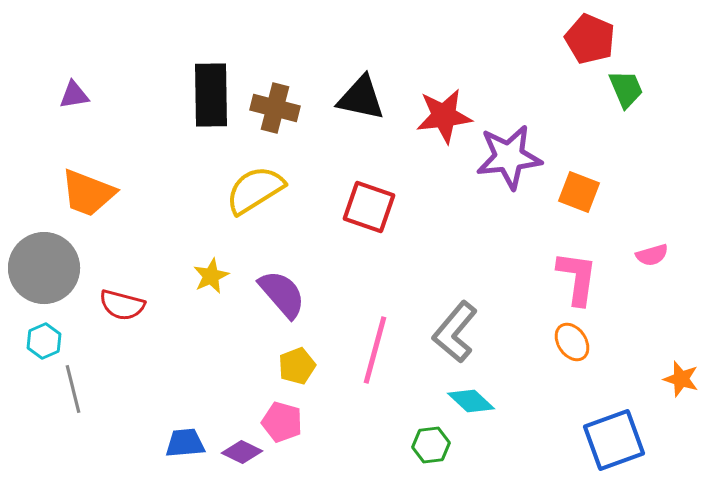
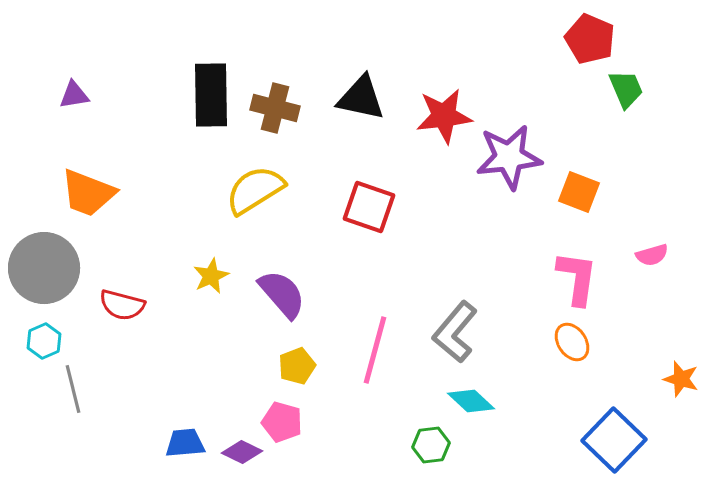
blue square: rotated 26 degrees counterclockwise
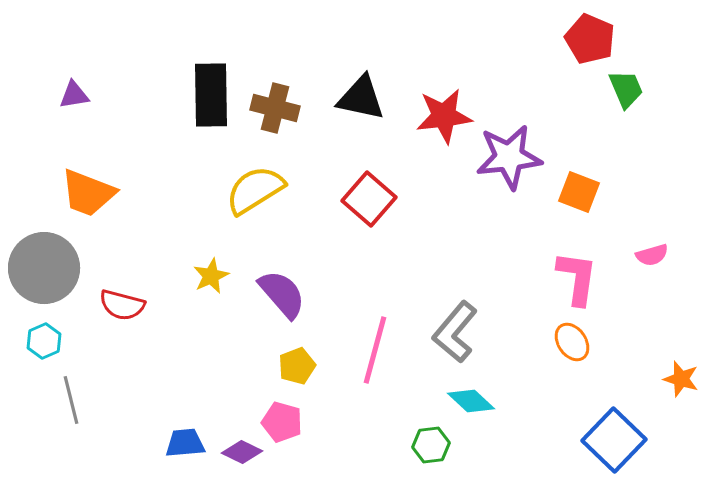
red square: moved 8 px up; rotated 22 degrees clockwise
gray line: moved 2 px left, 11 px down
